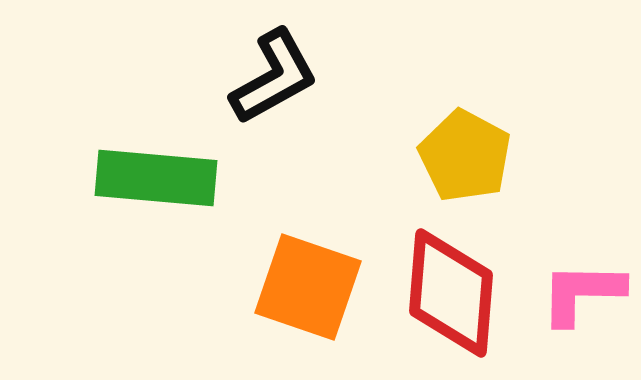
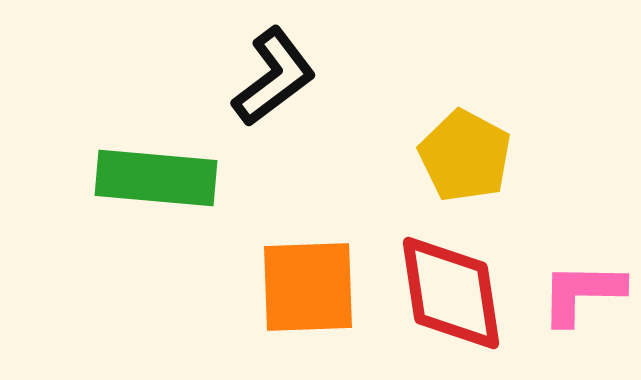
black L-shape: rotated 8 degrees counterclockwise
orange square: rotated 21 degrees counterclockwise
red diamond: rotated 13 degrees counterclockwise
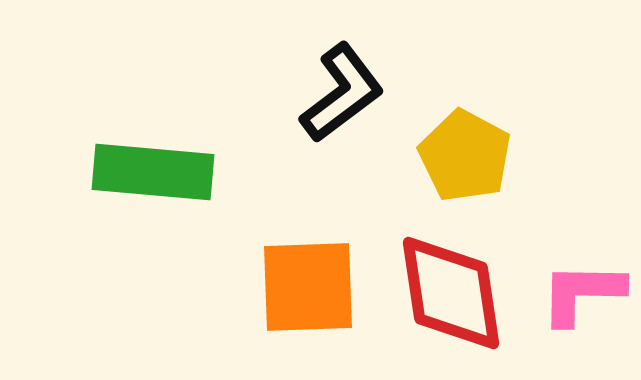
black L-shape: moved 68 px right, 16 px down
green rectangle: moved 3 px left, 6 px up
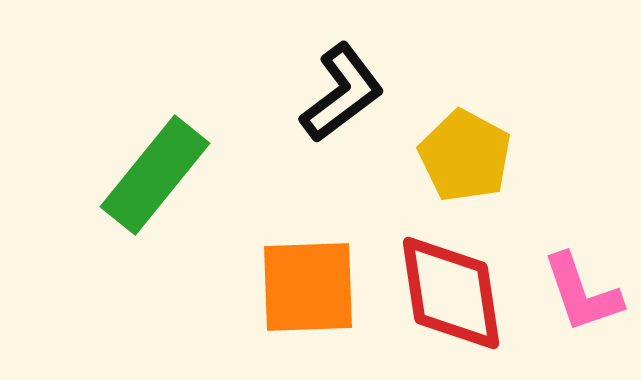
green rectangle: moved 2 px right, 3 px down; rotated 56 degrees counterclockwise
pink L-shape: rotated 110 degrees counterclockwise
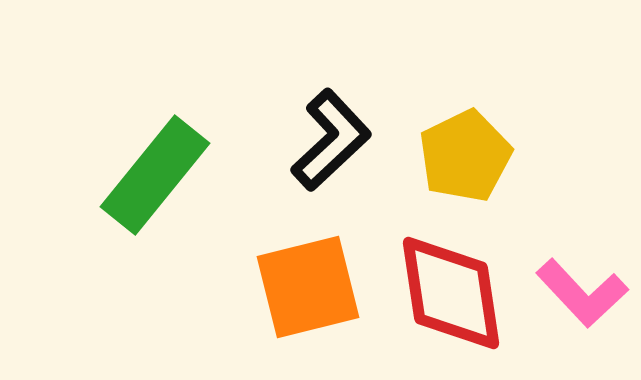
black L-shape: moved 11 px left, 47 px down; rotated 6 degrees counterclockwise
yellow pentagon: rotated 18 degrees clockwise
orange square: rotated 12 degrees counterclockwise
pink L-shape: rotated 24 degrees counterclockwise
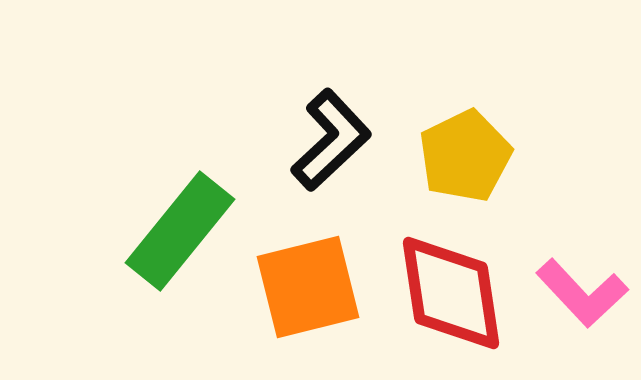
green rectangle: moved 25 px right, 56 px down
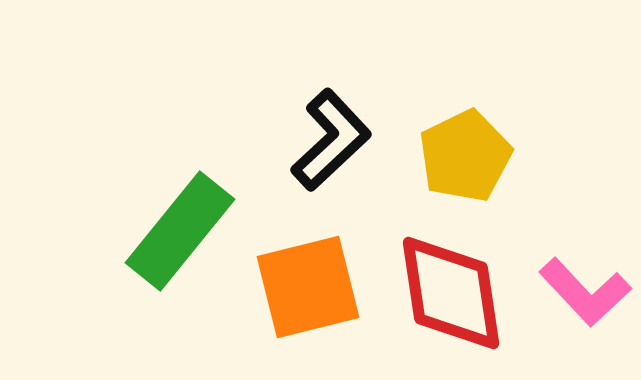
pink L-shape: moved 3 px right, 1 px up
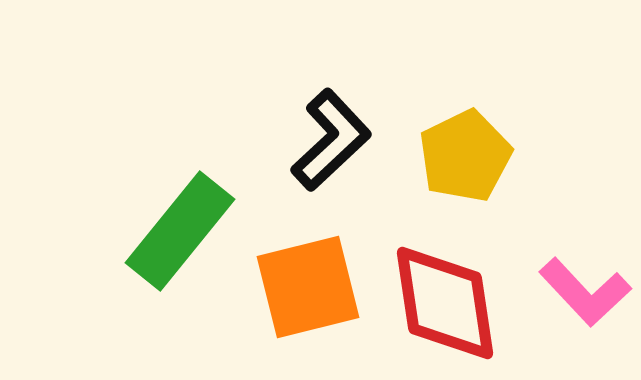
red diamond: moved 6 px left, 10 px down
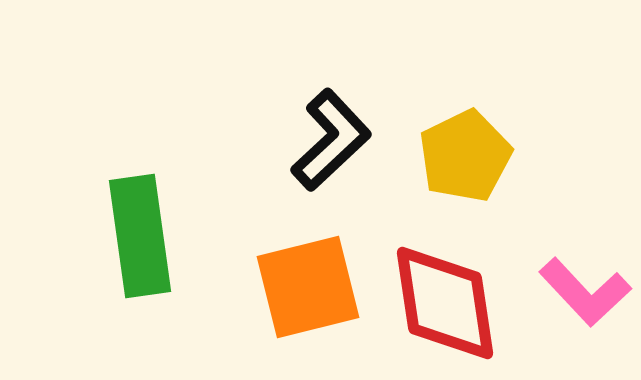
green rectangle: moved 40 px left, 5 px down; rotated 47 degrees counterclockwise
